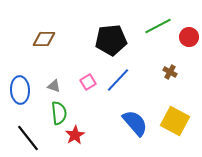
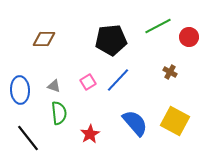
red star: moved 15 px right, 1 px up
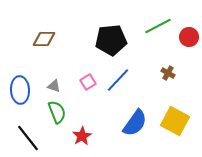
brown cross: moved 2 px left, 1 px down
green semicircle: moved 2 px left, 1 px up; rotated 15 degrees counterclockwise
blue semicircle: rotated 76 degrees clockwise
red star: moved 8 px left, 2 px down
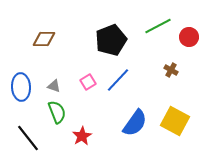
black pentagon: rotated 16 degrees counterclockwise
brown cross: moved 3 px right, 3 px up
blue ellipse: moved 1 px right, 3 px up
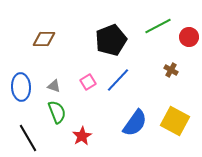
black line: rotated 8 degrees clockwise
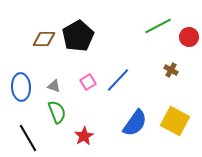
black pentagon: moved 33 px left, 4 px up; rotated 8 degrees counterclockwise
red star: moved 2 px right
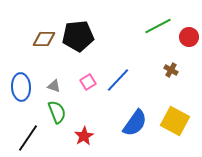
black pentagon: rotated 24 degrees clockwise
black line: rotated 64 degrees clockwise
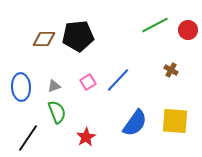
green line: moved 3 px left, 1 px up
red circle: moved 1 px left, 7 px up
gray triangle: rotated 40 degrees counterclockwise
yellow square: rotated 24 degrees counterclockwise
red star: moved 2 px right, 1 px down
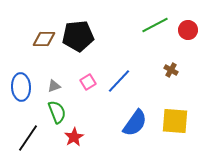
blue line: moved 1 px right, 1 px down
red star: moved 12 px left
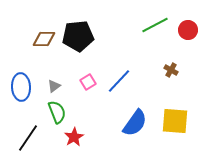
gray triangle: rotated 16 degrees counterclockwise
